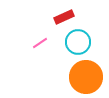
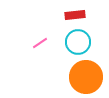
red rectangle: moved 11 px right, 2 px up; rotated 18 degrees clockwise
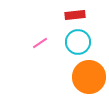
orange circle: moved 3 px right
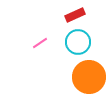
red rectangle: rotated 18 degrees counterclockwise
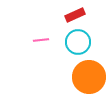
pink line: moved 1 px right, 3 px up; rotated 28 degrees clockwise
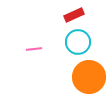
red rectangle: moved 1 px left
pink line: moved 7 px left, 9 px down
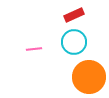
cyan circle: moved 4 px left
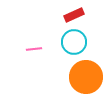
orange circle: moved 3 px left
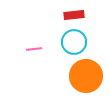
red rectangle: rotated 18 degrees clockwise
orange circle: moved 1 px up
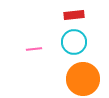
orange circle: moved 3 px left, 3 px down
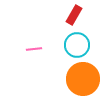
red rectangle: rotated 54 degrees counterclockwise
cyan circle: moved 3 px right, 3 px down
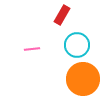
red rectangle: moved 12 px left
pink line: moved 2 px left
